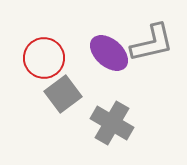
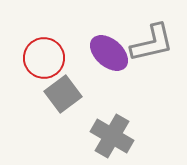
gray cross: moved 13 px down
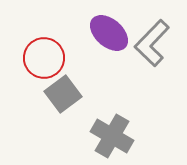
gray L-shape: rotated 147 degrees clockwise
purple ellipse: moved 20 px up
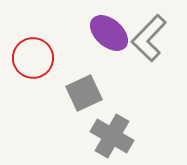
gray L-shape: moved 3 px left, 5 px up
red circle: moved 11 px left
gray square: moved 21 px right, 1 px up; rotated 12 degrees clockwise
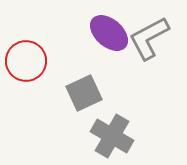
gray L-shape: rotated 18 degrees clockwise
red circle: moved 7 px left, 3 px down
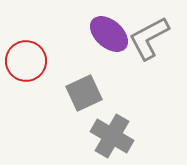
purple ellipse: moved 1 px down
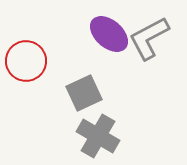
gray cross: moved 14 px left
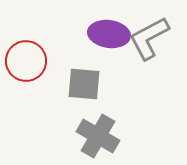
purple ellipse: rotated 33 degrees counterclockwise
gray square: moved 9 px up; rotated 30 degrees clockwise
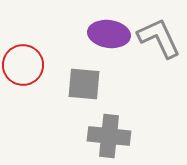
gray L-shape: moved 10 px right; rotated 93 degrees clockwise
red circle: moved 3 px left, 4 px down
gray cross: moved 11 px right; rotated 24 degrees counterclockwise
